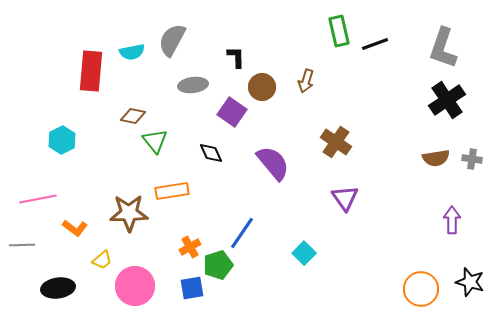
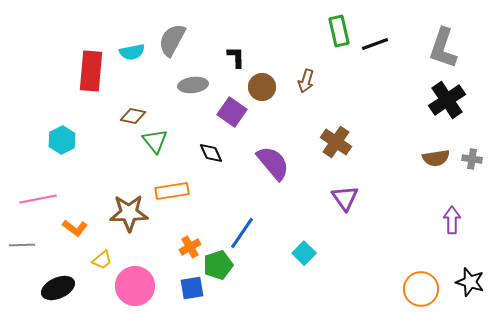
black ellipse: rotated 16 degrees counterclockwise
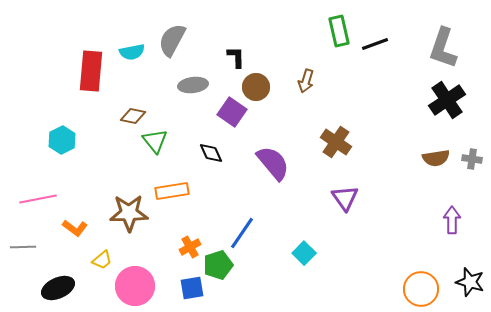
brown circle: moved 6 px left
gray line: moved 1 px right, 2 px down
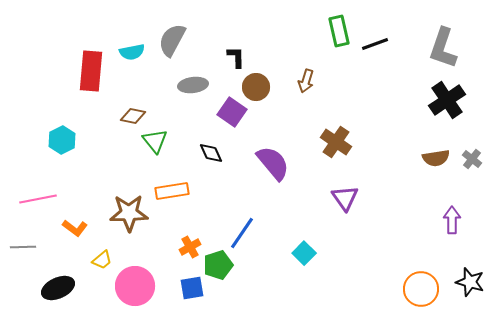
gray cross: rotated 30 degrees clockwise
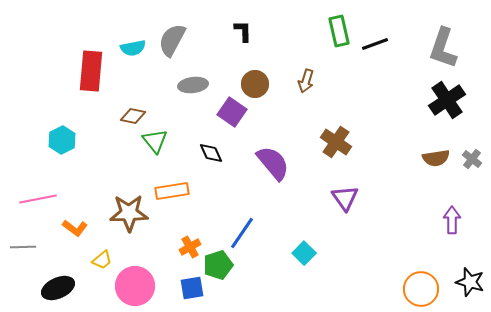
cyan semicircle: moved 1 px right, 4 px up
black L-shape: moved 7 px right, 26 px up
brown circle: moved 1 px left, 3 px up
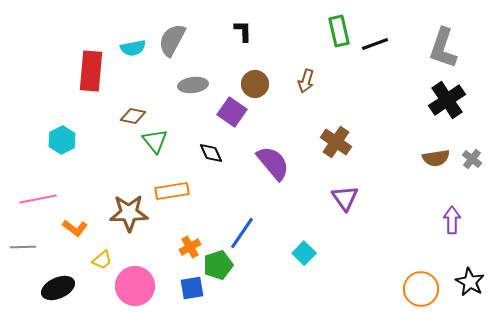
black star: rotated 12 degrees clockwise
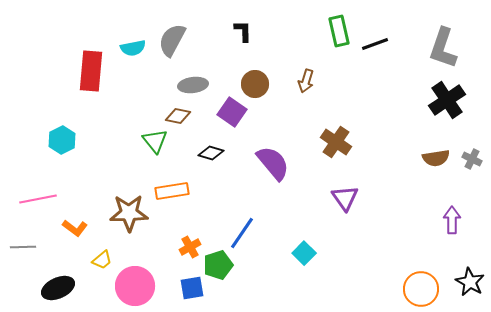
brown diamond: moved 45 px right
black diamond: rotated 50 degrees counterclockwise
gray cross: rotated 12 degrees counterclockwise
